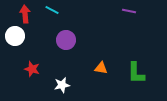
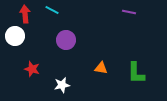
purple line: moved 1 px down
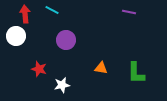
white circle: moved 1 px right
red star: moved 7 px right
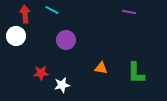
red star: moved 2 px right, 4 px down; rotated 21 degrees counterclockwise
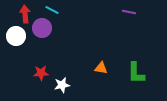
purple circle: moved 24 px left, 12 px up
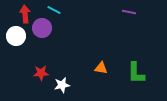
cyan line: moved 2 px right
